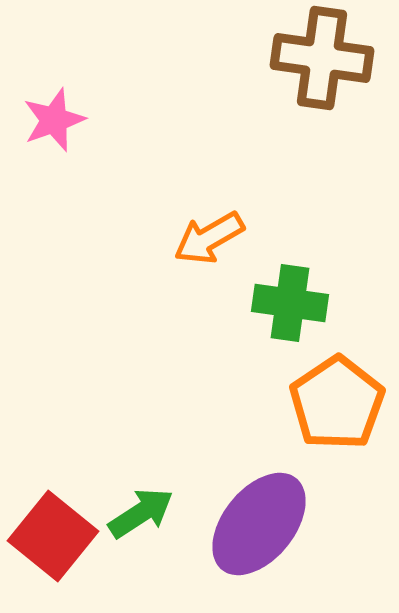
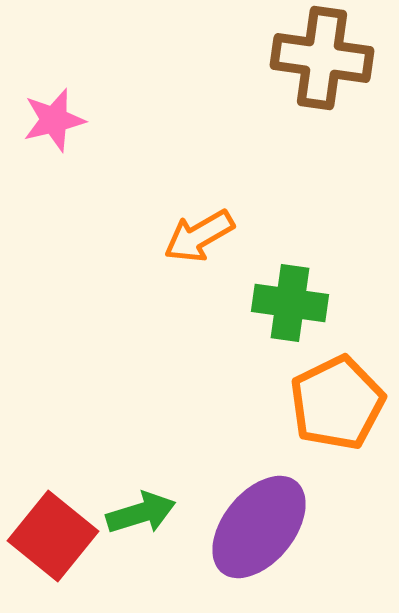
pink star: rotated 6 degrees clockwise
orange arrow: moved 10 px left, 2 px up
orange pentagon: rotated 8 degrees clockwise
green arrow: rotated 16 degrees clockwise
purple ellipse: moved 3 px down
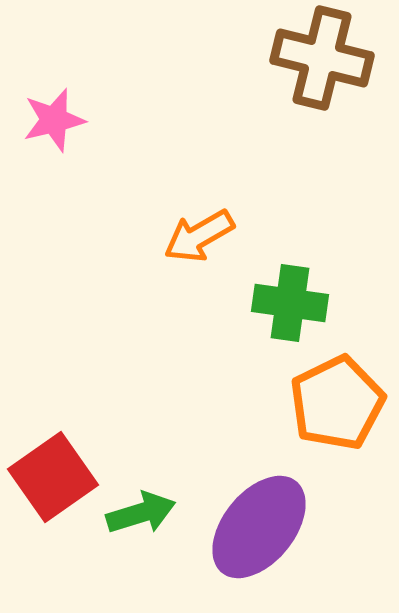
brown cross: rotated 6 degrees clockwise
red square: moved 59 px up; rotated 16 degrees clockwise
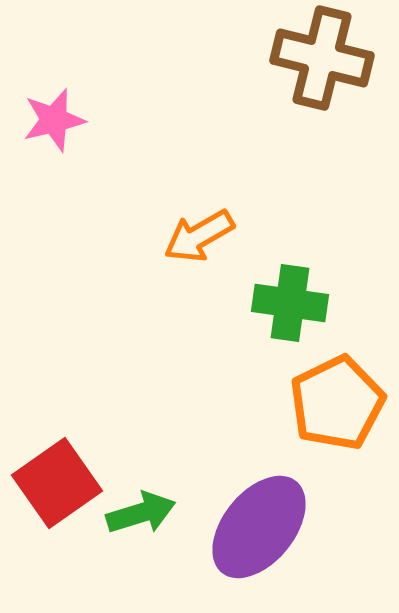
red square: moved 4 px right, 6 px down
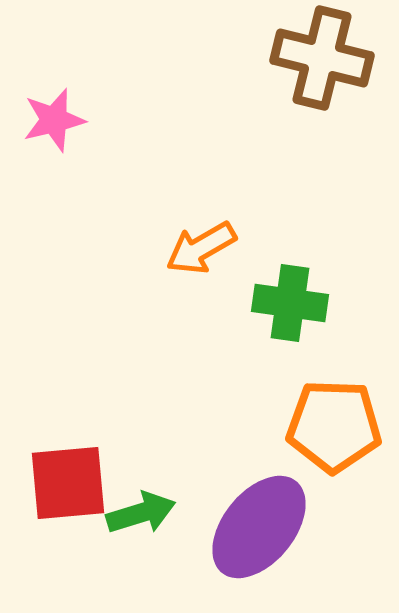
orange arrow: moved 2 px right, 12 px down
orange pentagon: moved 3 px left, 23 px down; rotated 28 degrees clockwise
red square: moved 11 px right; rotated 30 degrees clockwise
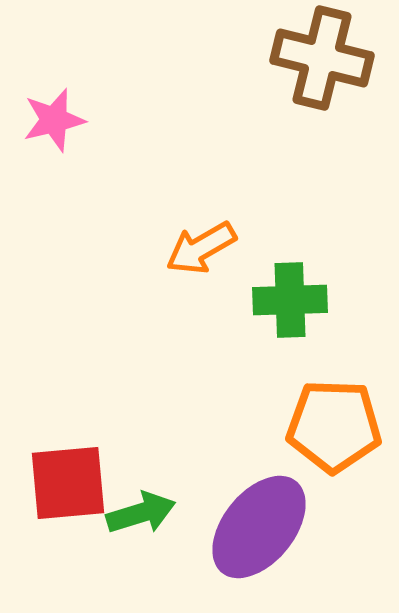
green cross: moved 3 px up; rotated 10 degrees counterclockwise
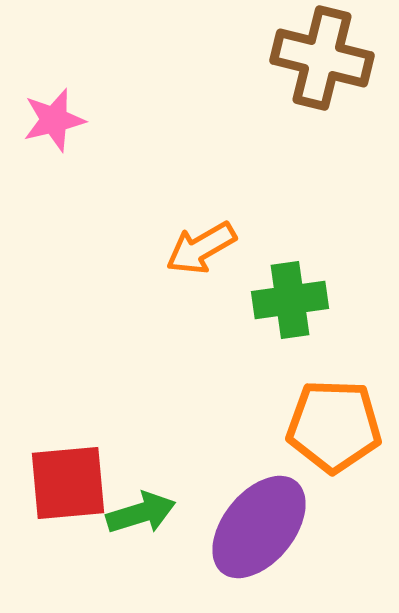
green cross: rotated 6 degrees counterclockwise
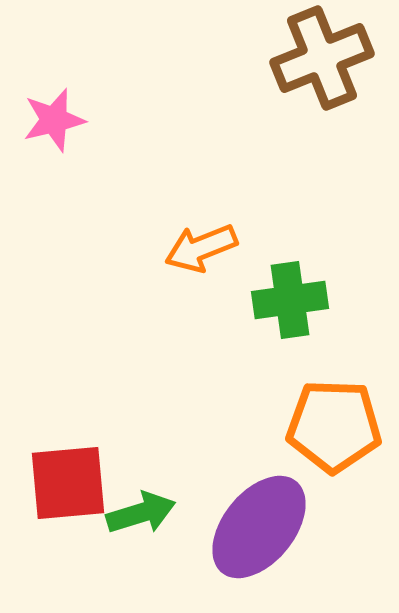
brown cross: rotated 36 degrees counterclockwise
orange arrow: rotated 8 degrees clockwise
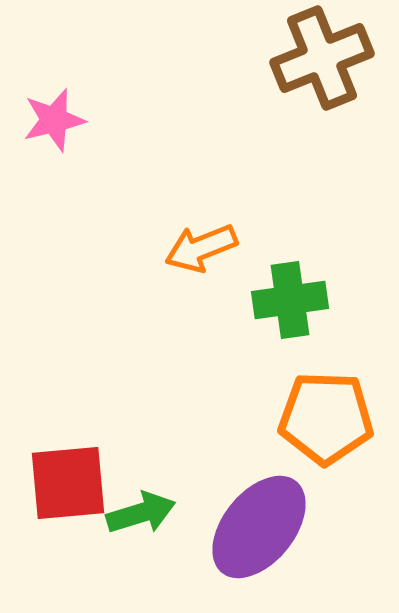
orange pentagon: moved 8 px left, 8 px up
